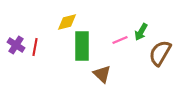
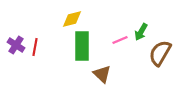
yellow diamond: moved 5 px right, 3 px up
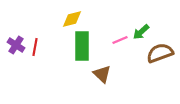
green arrow: rotated 18 degrees clockwise
brown semicircle: rotated 40 degrees clockwise
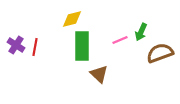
green arrow: rotated 24 degrees counterclockwise
brown triangle: moved 3 px left
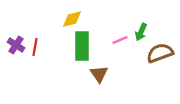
brown triangle: rotated 12 degrees clockwise
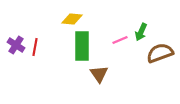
yellow diamond: rotated 20 degrees clockwise
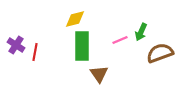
yellow diamond: moved 3 px right; rotated 20 degrees counterclockwise
red line: moved 5 px down
